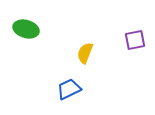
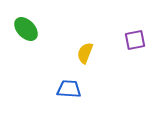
green ellipse: rotated 30 degrees clockwise
blue trapezoid: rotated 30 degrees clockwise
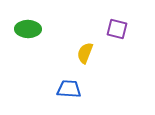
green ellipse: moved 2 px right; rotated 45 degrees counterclockwise
purple square: moved 18 px left, 11 px up; rotated 25 degrees clockwise
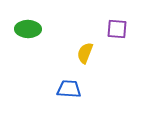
purple square: rotated 10 degrees counterclockwise
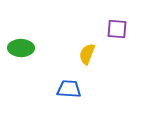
green ellipse: moved 7 px left, 19 px down
yellow semicircle: moved 2 px right, 1 px down
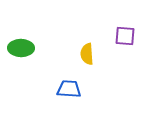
purple square: moved 8 px right, 7 px down
yellow semicircle: rotated 25 degrees counterclockwise
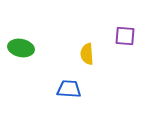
green ellipse: rotated 10 degrees clockwise
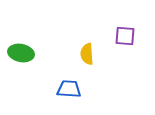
green ellipse: moved 5 px down
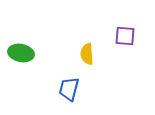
blue trapezoid: rotated 80 degrees counterclockwise
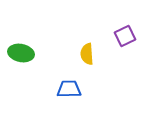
purple square: rotated 30 degrees counterclockwise
blue trapezoid: rotated 75 degrees clockwise
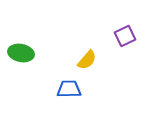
yellow semicircle: moved 6 px down; rotated 135 degrees counterclockwise
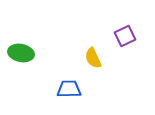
yellow semicircle: moved 6 px right, 2 px up; rotated 115 degrees clockwise
